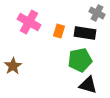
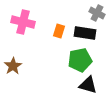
pink cross: moved 6 px left; rotated 15 degrees counterclockwise
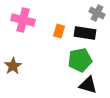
pink cross: moved 2 px up
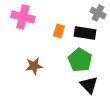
gray cross: moved 1 px right
pink cross: moved 3 px up
green pentagon: rotated 30 degrees counterclockwise
brown star: moved 21 px right; rotated 24 degrees clockwise
black triangle: moved 1 px right; rotated 30 degrees clockwise
